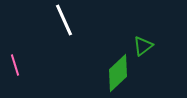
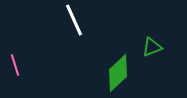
white line: moved 10 px right
green triangle: moved 9 px right, 1 px down; rotated 15 degrees clockwise
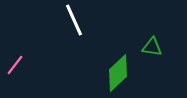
green triangle: rotated 30 degrees clockwise
pink line: rotated 55 degrees clockwise
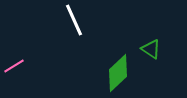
green triangle: moved 1 px left, 2 px down; rotated 25 degrees clockwise
pink line: moved 1 px left, 1 px down; rotated 20 degrees clockwise
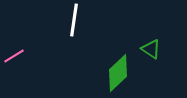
white line: rotated 32 degrees clockwise
pink line: moved 10 px up
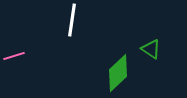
white line: moved 2 px left
pink line: rotated 15 degrees clockwise
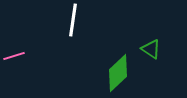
white line: moved 1 px right
